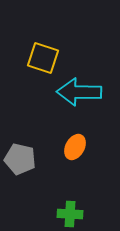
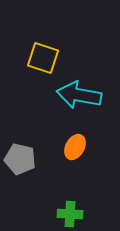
cyan arrow: moved 3 px down; rotated 9 degrees clockwise
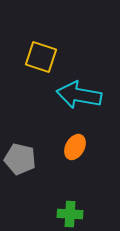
yellow square: moved 2 px left, 1 px up
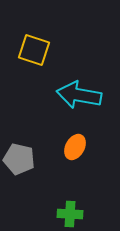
yellow square: moved 7 px left, 7 px up
gray pentagon: moved 1 px left
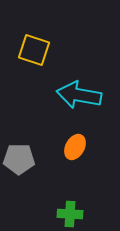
gray pentagon: rotated 12 degrees counterclockwise
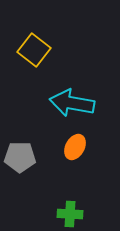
yellow square: rotated 20 degrees clockwise
cyan arrow: moved 7 px left, 8 px down
gray pentagon: moved 1 px right, 2 px up
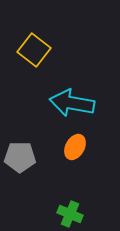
green cross: rotated 20 degrees clockwise
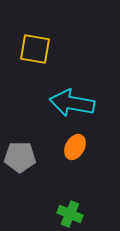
yellow square: moved 1 px right, 1 px up; rotated 28 degrees counterclockwise
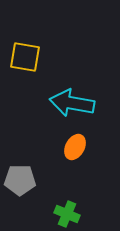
yellow square: moved 10 px left, 8 px down
gray pentagon: moved 23 px down
green cross: moved 3 px left
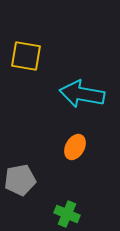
yellow square: moved 1 px right, 1 px up
cyan arrow: moved 10 px right, 9 px up
gray pentagon: rotated 12 degrees counterclockwise
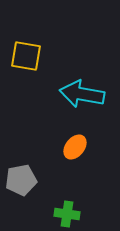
orange ellipse: rotated 10 degrees clockwise
gray pentagon: moved 1 px right
green cross: rotated 15 degrees counterclockwise
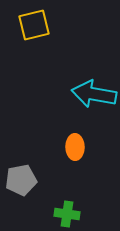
yellow square: moved 8 px right, 31 px up; rotated 24 degrees counterclockwise
cyan arrow: moved 12 px right
orange ellipse: rotated 40 degrees counterclockwise
